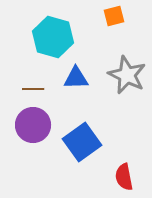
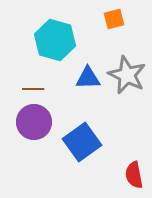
orange square: moved 3 px down
cyan hexagon: moved 2 px right, 3 px down
blue triangle: moved 12 px right
purple circle: moved 1 px right, 3 px up
red semicircle: moved 10 px right, 2 px up
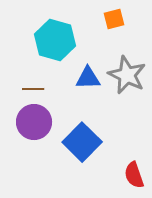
blue square: rotated 9 degrees counterclockwise
red semicircle: rotated 8 degrees counterclockwise
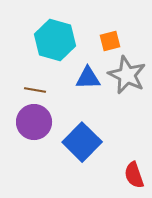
orange square: moved 4 px left, 22 px down
brown line: moved 2 px right, 1 px down; rotated 10 degrees clockwise
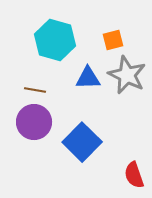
orange square: moved 3 px right, 1 px up
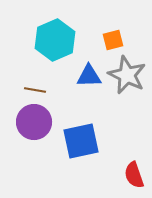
cyan hexagon: rotated 21 degrees clockwise
blue triangle: moved 1 px right, 2 px up
blue square: moved 1 px left, 1 px up; rotated 33 degrees clockwise
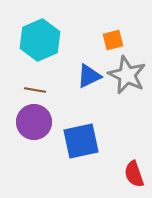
cyan hexagon: moved 15 px left
blue triangle: rotated 24 degrees counterclockwise
red semicircle: moved 1 px up
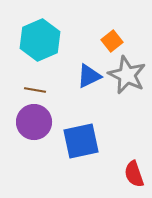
orange square: moved 1 px left, 1 px down; rotated 25 degrees counterclockwise
